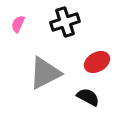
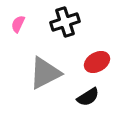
black semicircle: rotated 120 degrees clockwise
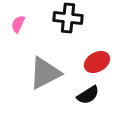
black cross: moved 3 px right, 4 px up; rotated 24 degrees clockwise
black semicircle: moved 2 px up
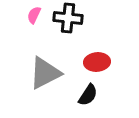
pink semicircle: moved 16 px right, 9 px up
red ellipse: rotated 25 degrees clockwise
black semicircle: rotated 25 degrees counterclockwise
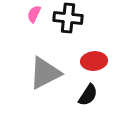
pink semicircle: moved 1 px up
red ellipse: moved 3 px left, 1 px up
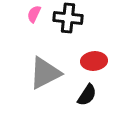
black semicircle: moved 1 px left
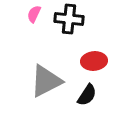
black cross: moved 1 px right, 1 px down
gray triangle: moved 1 px right, 8 px down
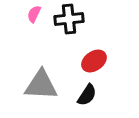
black cross: rotated 12 degrees counterclockwise
red ellipse: rotated 30 degrees counterclockwise
gray triangle: moved 5 px left, 4 px down; rotated 30 degrees clockwise
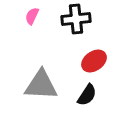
pink semicircle: moved 2 px left, 2 px down
black cross: moved 7 px right
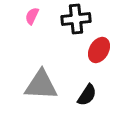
red ellipse: moved 5 px right, 11 px up; rotated 25 degrees counterclockwise
